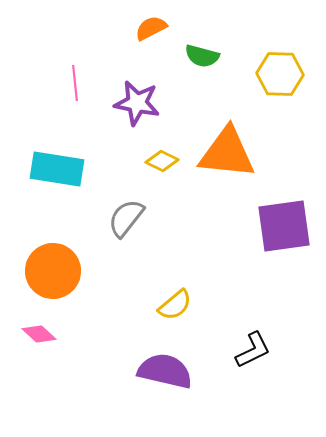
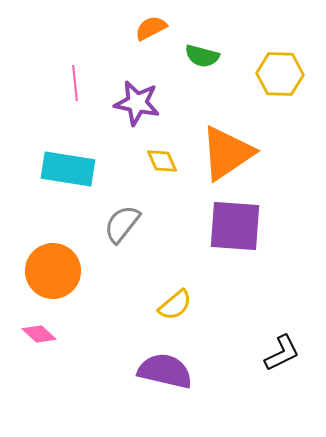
orange triangle: rotated 40 degrees counterclockwise
yellow diamond: rotated 40 degrees clockwise
cyan rectangle: moved 11 px right
gray semicircle: moved 4 px left, 6 px down
purple square: moved 49 px left; rotated 12 degrees clockwise
black L-shape: moved 29 px right, 3 px down
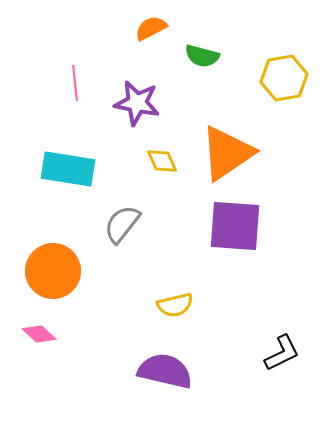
yellow hexagon: moved 4 px right, 4 px down; rotated 12 degrees counterclockwise
yellow semicircle: rotated 27 degrees clockwise
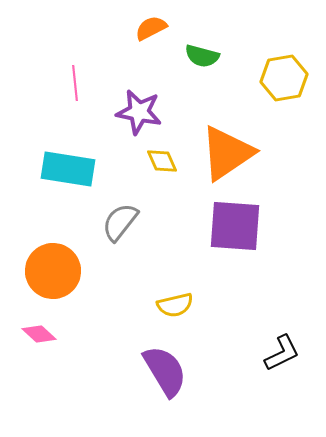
purple star: moved 2 px right, 9 px down
gray semicircle: moved 2 px left, 2 px up
purple semicircle: rotated 46 degrees clockwise
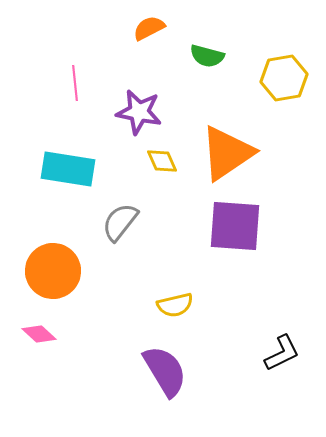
orange semicircle: moved 2 px left
green semicircle: moved 5 px right
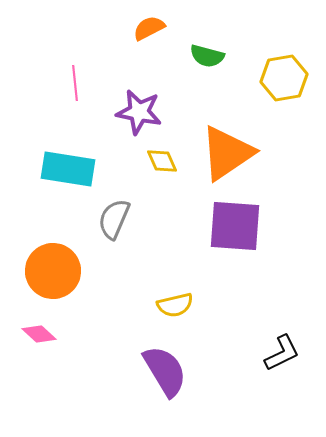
gray semicircle: moved 6 px left, 3 px up; rotated 15 degrees counterclockwise
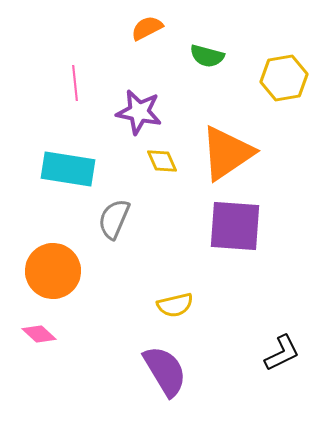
orange semicircle: moved 2 px left
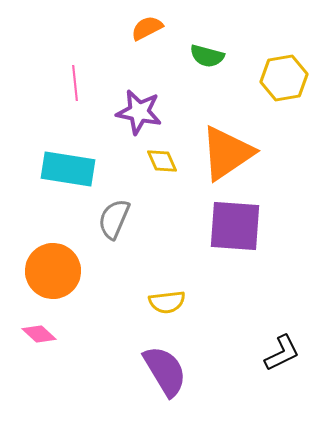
yellow semicircle: moved 8 px left, 3 px up; rotated 6 degrees clockwise
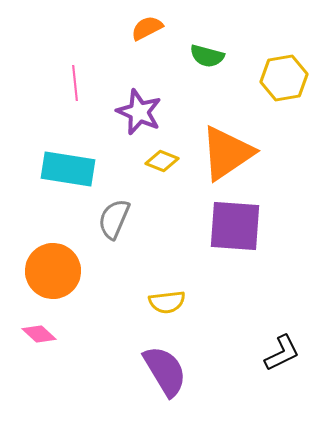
purple star: rotated 12 degrees clockwise
yellow diamond: rotated 44 degrees counterclockwise
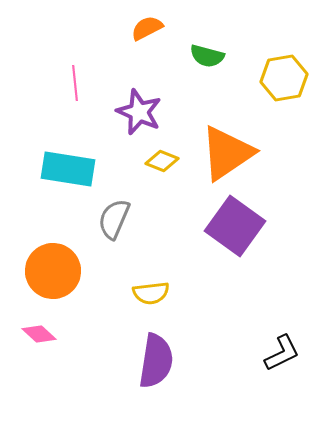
purple square: rotated 32 degrees clockwise
yellow semicircle: moved 16 px left, 9 px up
purple semicircle: moved 9 px left, 10 px up; rotated 40 degrees clockwise
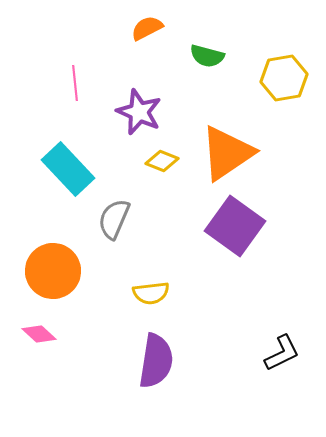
cyan rectangle: rotated 38 degrees clockwise
